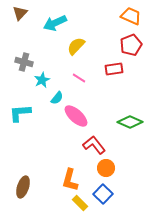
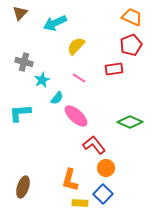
orange trapezoid: moved 1 px right, 1 px down
yellow rectangle: rotated 42 degrees counterclockwise
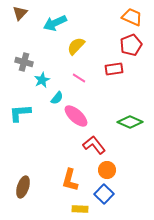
orange circle: moved 1 px right, 2 px down
blue square: moved 1 px right
yellow rectangle: moved 6 px down
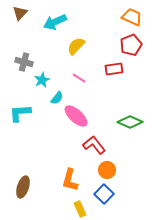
cyan arrow: moved 1 px up
yellow rectangle: rotated 63 degrees clockwise
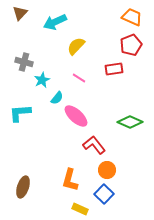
yellow rectangle: rotated 42 degrees counterclockwise
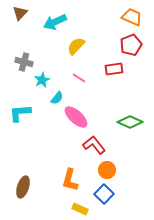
pink ellipse: moved 1 px down
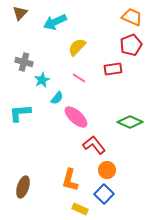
yellow semicircle: moved 1 px right, 1 px down
red rectangle: moved 1 px left
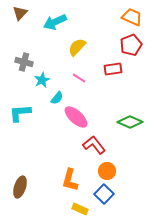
orange circle: moved 1 px down
brown ellipse: moved 3 px left
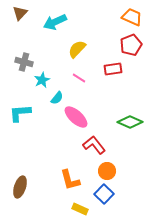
yellow semicircle: moved 2 px down
orange L-shape: rotated 30 degrees counterclockwise
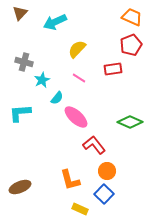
brown ellipse: rotated 50 degrees clockwise
